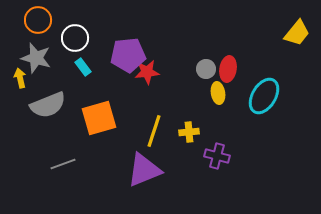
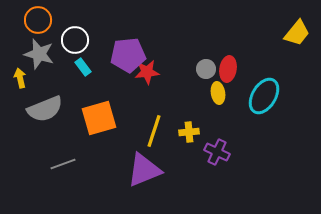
white circle: moved 2 px down
gray star: moved 3 px right, 4 px up
gray semicircle: moved 3 px left, 4 px down
purple cross: moved 4 px up; rotated 10 degrees clockwise
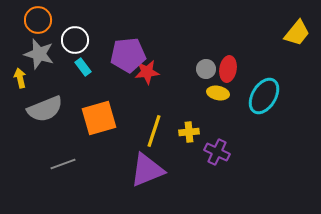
yellow ellipse: rotated 70 degrees counterclockwise
purple triangle: moved 3 px right
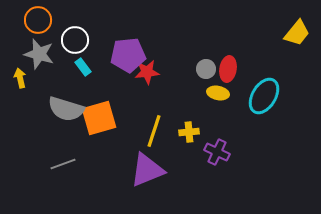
gray semicircle: moved 21 px right; rotated 39 degrees clockwise
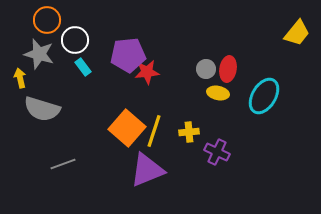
orange circle: moved 9 px right
gray semicircle: moved 24 px left
orange square: moved 28 px right, 10 px down; rotated 33 degrees counterclockwise
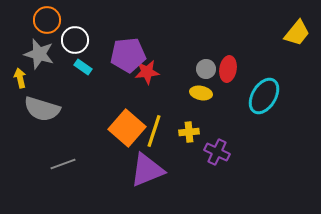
cyan rectangle: rotated 18 degrees counterclockwise
yellow ellipse: moved 17 px left
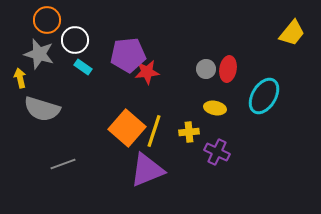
yellow trapezoid: moved 5 px left
yellow ellipse: moved 14 px right, 15 px down
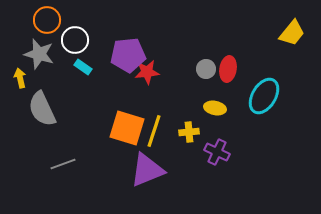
gray semicircle: rotated 48 degrees clockwise
orange square: rotated 24 degrees counterclockwise
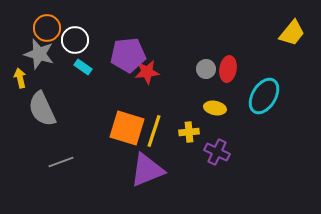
orange circle: moved 8 px down
gray line: moved 2 px left, 2 px up
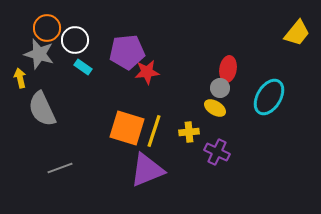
yellow trapezoid: moved 5 px right
purple pentagon: moved 1 px left, 3 px up
gray circle: moved 14 px right, 19 px down
cyan ellipse: moved 5 px right, 1 px down
yellow ellipse: rotated 20 degrees clockwise
gray line: moved 1 px left, 6 px down
